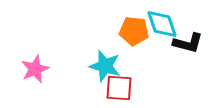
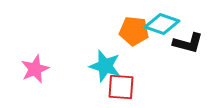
cyan diamond: rotated 52 degrees counterclockwise
red square: moved 2 px right, 1 px up
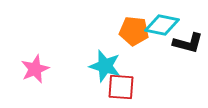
cyan diamond: moved 1 px down; rotated 8 degrees counterclockwise
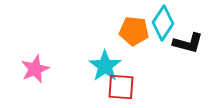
cyan diamond: moved 1 px right, 2 px up; rotated 68 degrees counterclockwise
cyan star: rotated 20 degrees clockwise
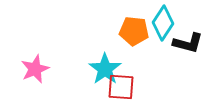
cyan star: moved 3 px down
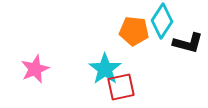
cyan diamond: moved 1 px left, 2 px up
red square: rotated 16 degrees counterclockwise
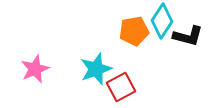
orange pentagon: rotated 16 degrees counterclockwise
black L-shape: moved 7 px up
cyan star: moved 9 px left; rotated 16 degrees clockwise
red square: rotated 16 degrees counterclockwise
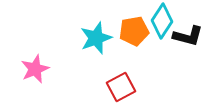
cyan star: moved 31 px up
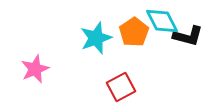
cyan diamond: rotated 60 degrees counterclockwise
orange pentagon: moved 1 px down; rotated 24 degrees counterclockwise
